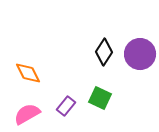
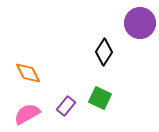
purple circle: moved 31 px up
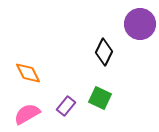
purple circle: moved 1 px down
black diamond: rotated 8 degrees counterclockwise
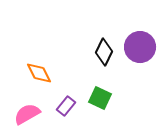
purple circle: moved 23 px down
orange diamond: moved 11 px right
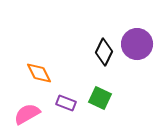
purple circle: moved 3 px left, 3 px up
purple rectangle: moved 3 px up; rotated 72 degrees clockwise
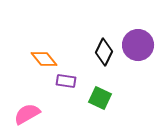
purple circle: moved 1 px right, 1 px down
orange diamond: moved 5 px right, 14 px up; rotated 12 degrees counterclockwise
purple rectangle: moved 22 px up; rotated 12 degrees counterclockwise
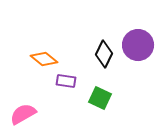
black diamond: moved 2 px down
orange diamond: rotated 12 degrees counterclockwise
pink semicircle: moved 4 px left
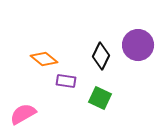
black diamond: moved 3 px left, 2 px down
